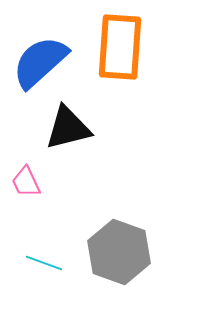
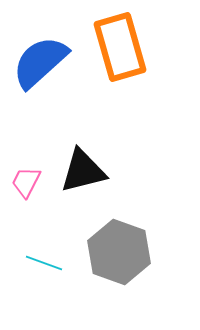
orange rectangle: rotated 20 degrees counterclockwise
black triangle: moved 15 px right, 43 px down
pink trapezoid: rotated 52 degrees clockwise
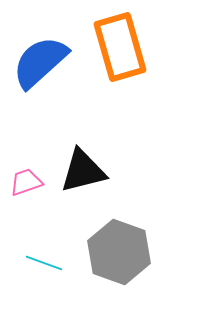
pink trapezoid: rotated 44 degrees clockwise
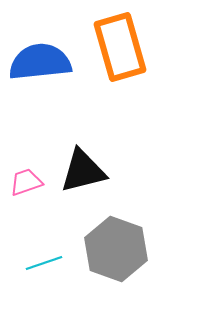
blue semicircle: rotated 36 degrees clockwise
gray hexagon: moved 3 px left, 3 px up
cyan line: rotated 39 degrees counterclockwise
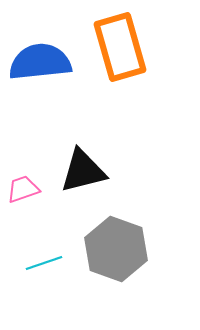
pink trapezoid: moved 3 px left, 7 px down
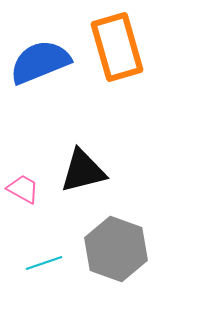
orange rectangle: moved 3 px left
blue semicircle: rotated 16 degrees counterclockwise
pink trapezoid: rotated 48 degrees clockwise
